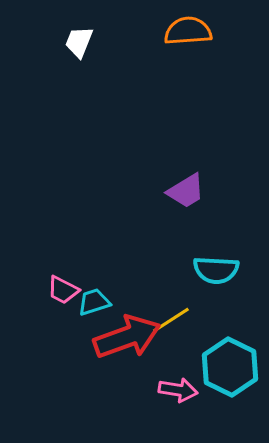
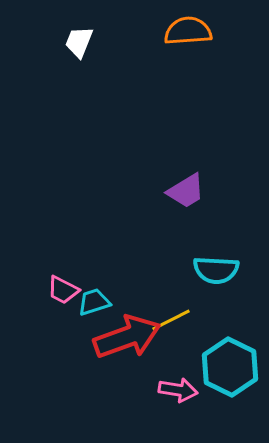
yellow line: rotated 6 degrees clockwise
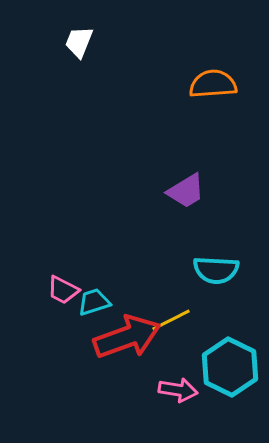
orange semicircle: moved 25 px right, 53 px down
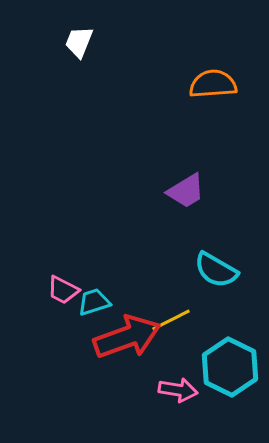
cyan semicircle: rotated 27 degrees clockwise
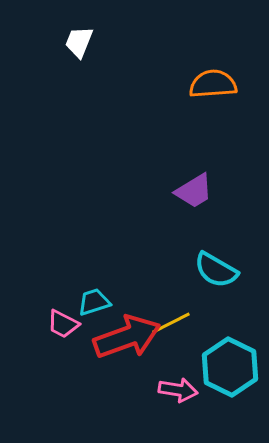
purple trapezoid: moved 8 px right
pink trapezoid: moved 34 px down
yellow line: moved 3 px down
